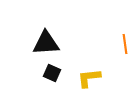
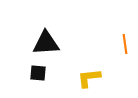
black square: moved 14 px left; rotated 18 degrees counterclockwise
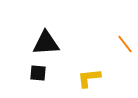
orange line: rotated 30 degrees counterclockwise
